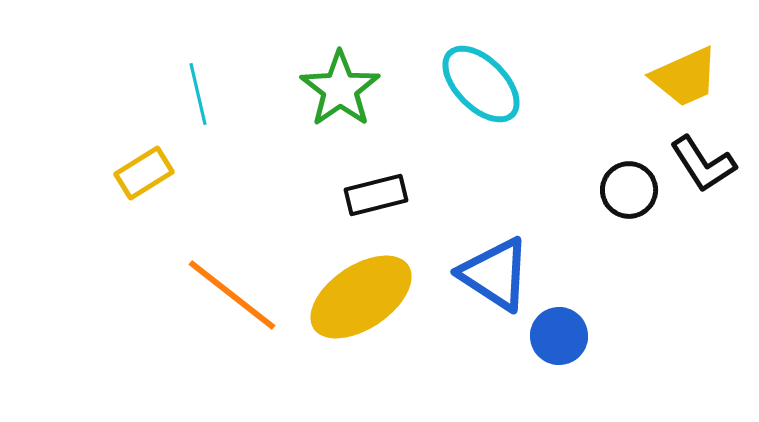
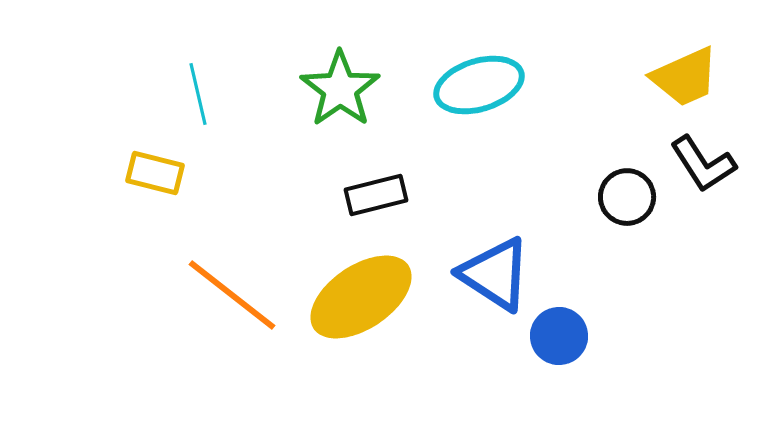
cyan ellipse: moved 2 px left, 1 px down; rotated 62 degrees counterclockwise
yellow rectangle: moved 11 px right; rotated 46 degrees clockwise
black circle: moved 2 px left, 7 px down
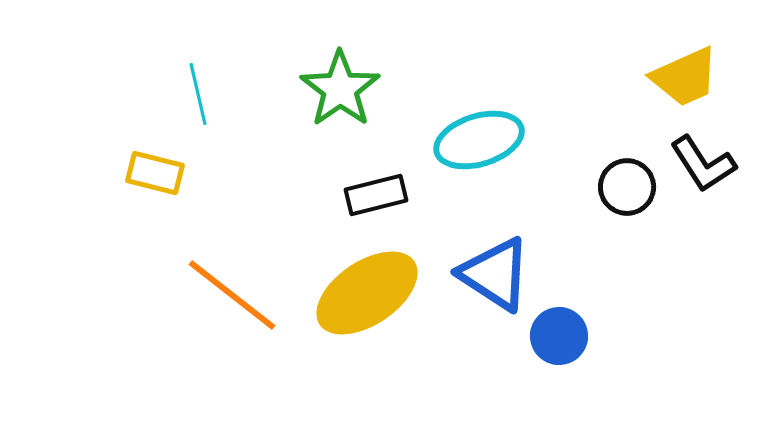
cyan ellipse: moved 55 px down
black circle: moved 10 px up
yellow ellipse: moved 6 px right, 4 px up
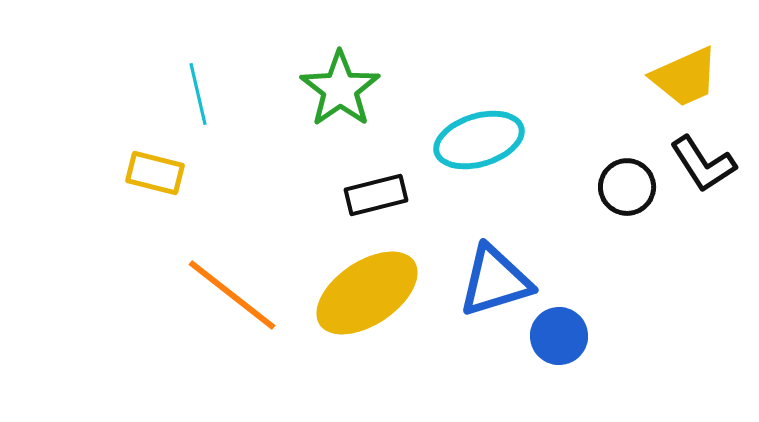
blue triangle: moved 7 px down; rotated 50 degrees counterclockwise
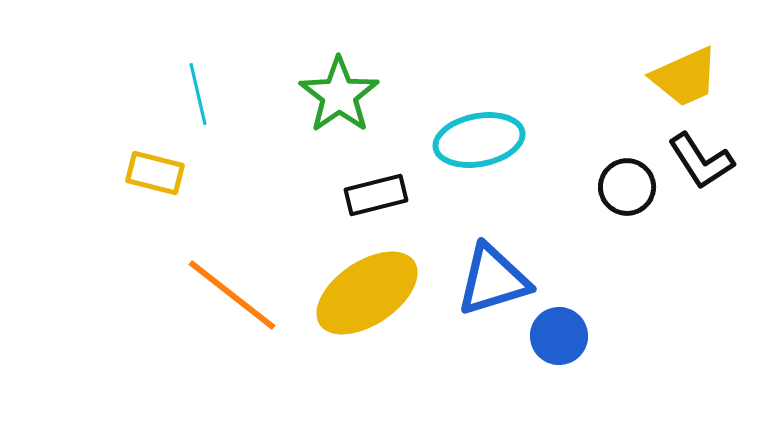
green star: moved 1 px left, 6 px down
cyan ellipse: rotated 6 degrees clockwise
black L-shape: moved 2 px left, 3 px up
blue triangle: moved 2 px left, 1 px up
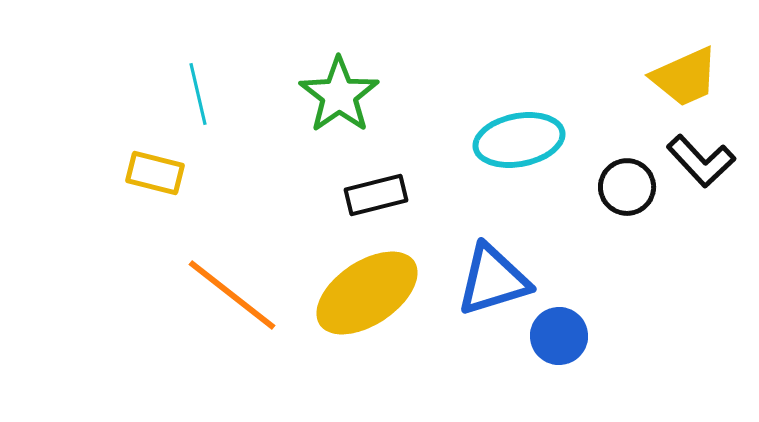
cyan ellipse: moved 40 px right
black L-shape: rotated 10 degrees counterclockwise
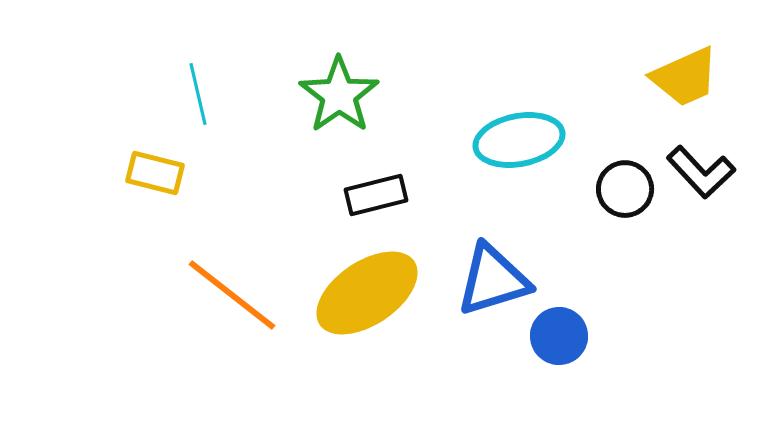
black L-shape: moved 11 px down
black circle: moved 2 px left, 2 px down
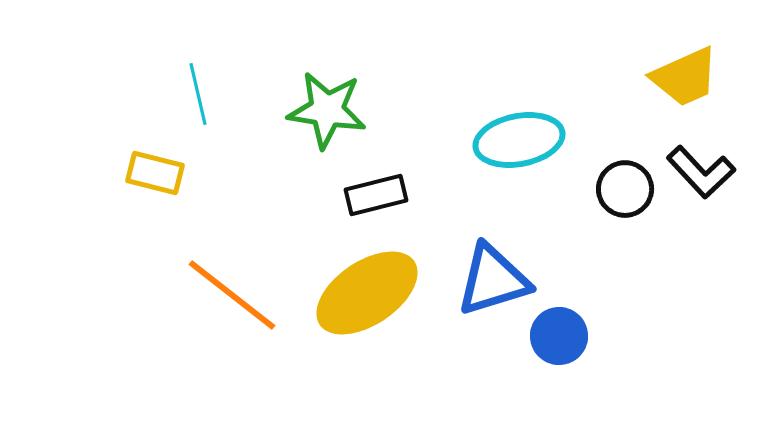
green star: moved 12 px left, 15 px down; rotated 28 degrees counterclockwise
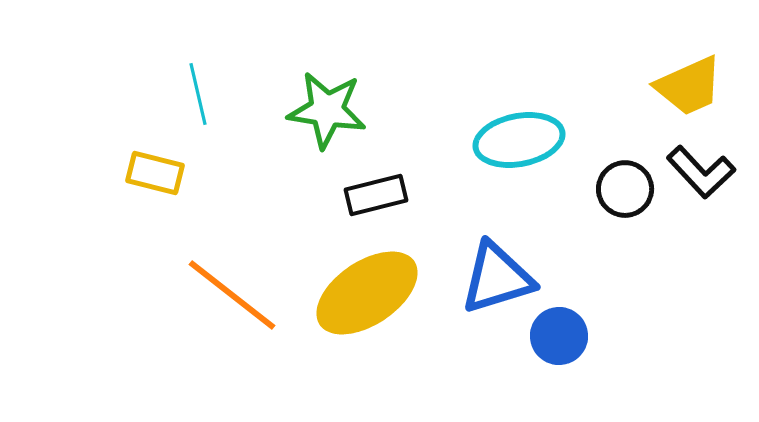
yellow trapezoid: moved 4 px right, 9 px down
blue triangle: moved 4 px right, 2 px up
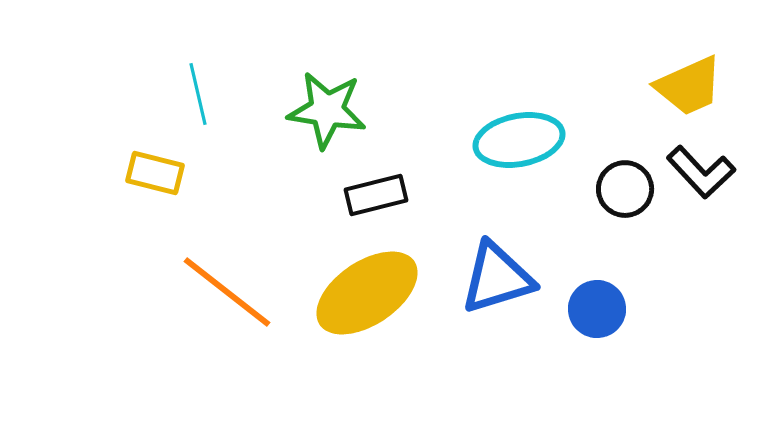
orange line: moved 5 px left, 3 px up
blue circle: moved 38 px right, 27 px up
